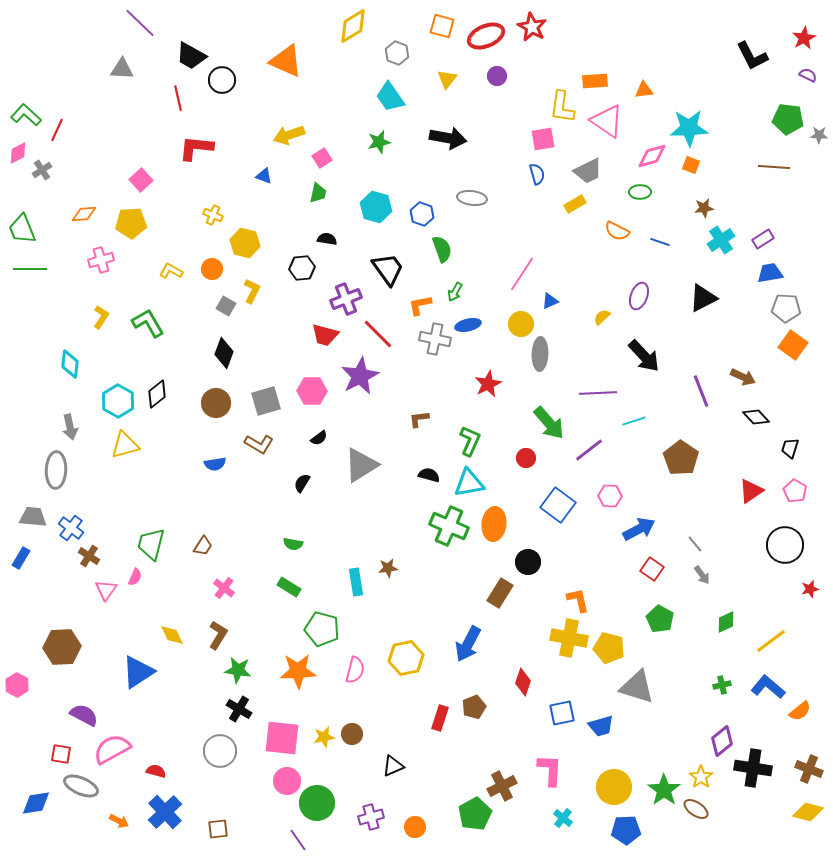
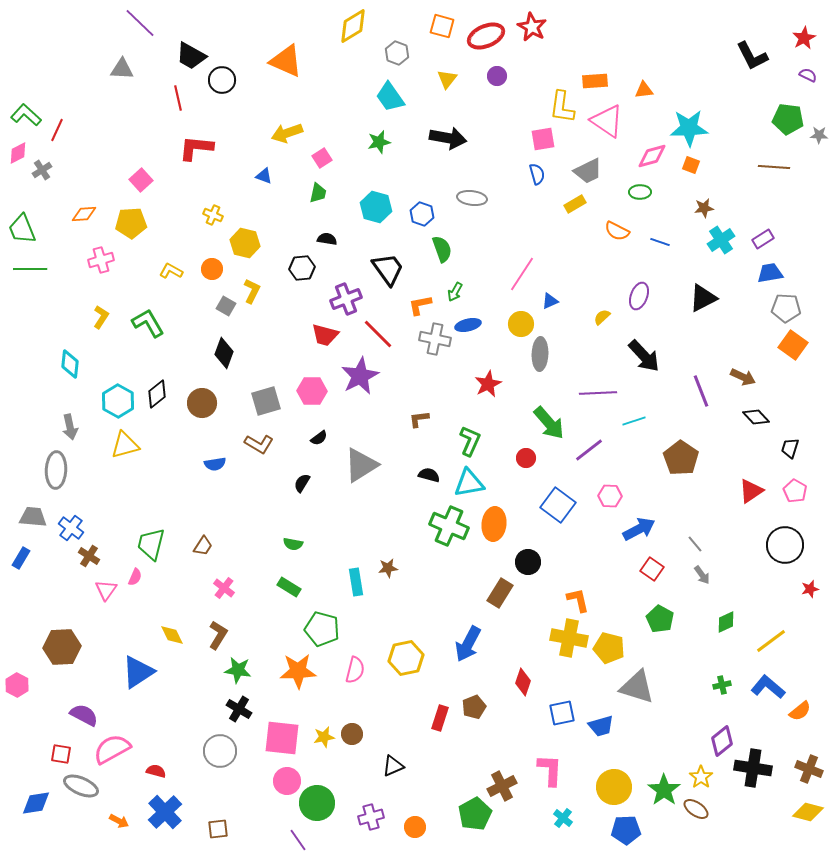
yellow arrow at (289, 135): moved 2 px left, 2 px up
brown circle at (216, 403): moved 14 px left
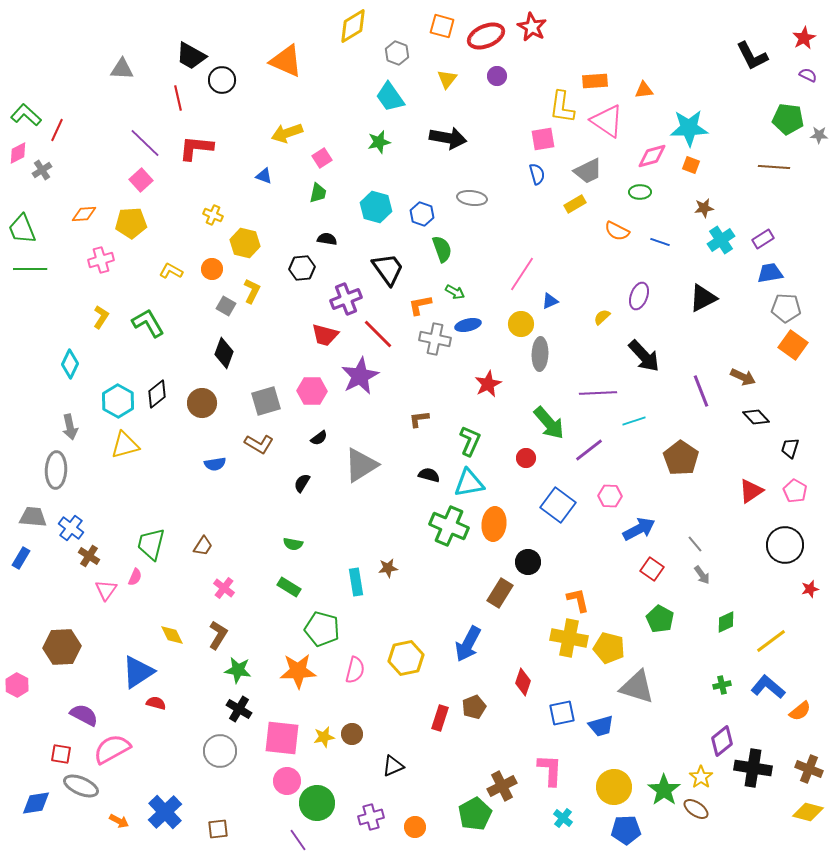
purple line at (140, 23): moved 5 px right, 120 px down
green arrow at (455, 292): rotated 90 degrees counterclockwise
cyan diamond at (70, 364): rotated 20 degrees clockwise
red semicircle at (156, 771): moved 68 px up
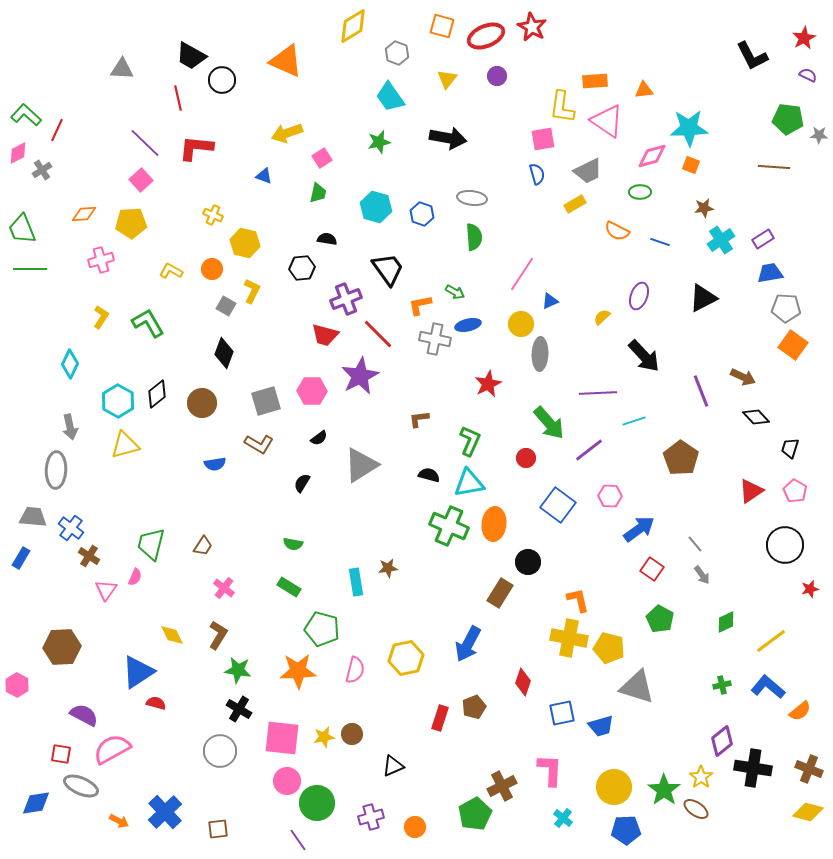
green semicircle at (442, 249): moved 32 px right, 12 px up; rotated 16 degrees clockwise
blue arrow at (639, 529): rotated 8 degrees counterclockwise
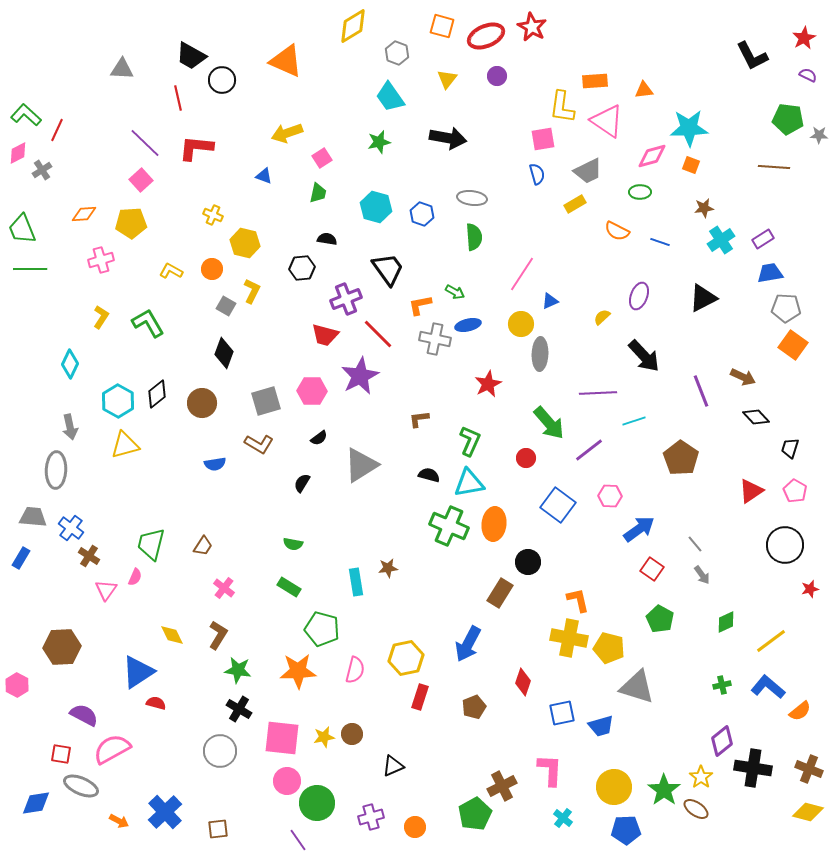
red rectangle at (440, 718): moved 20 px left, 21 px up
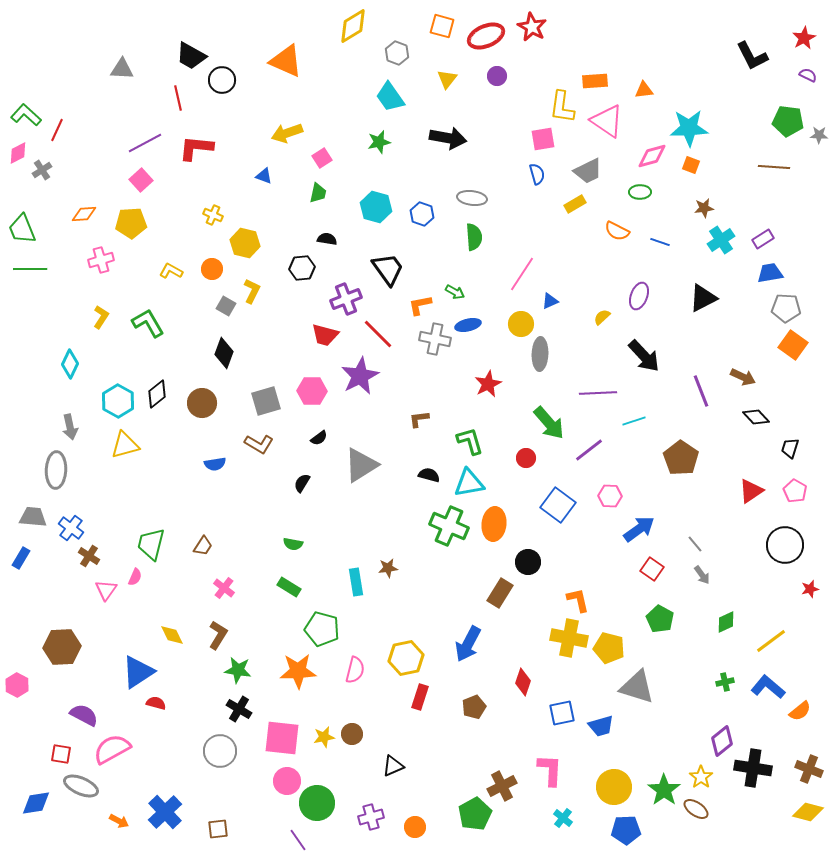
green pentagon at (788, 119): moved 2 px down
purple line at (145, 143): rotated 72 degrees counterclockwise
green L-shape at (470, 441): rotated 40 degrees counterclockwise
green cross at (722, 685): moved 3 px right, 3 px up
